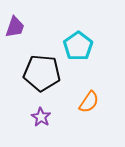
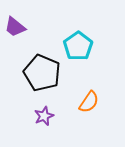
purple trapezoid: rotated 110 degrees clockwise
black pentagon: rotated 18 degrees clockwise
purple star: moved 3 px right, 1 px up; rotated 18 degrees clockwise
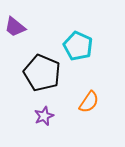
cyan pentagon: rotated 12 degrees counterclockwise
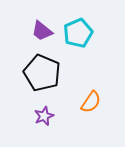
purple trapezoid: moved 27 px right, 4 px down
cyan pentagon: moved 13 px up; rotated 24 degrees clockwise
orange semicircle: moved 2 px right
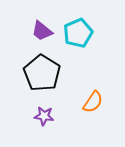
black pentagon: rotated 9 degrees clockwise
orange semicircle: moved 2 px right
purple star: rotated 30 degrees clockwise
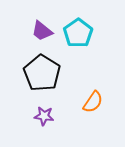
cyan pentagon: rotated 12 degrees counterclockwise
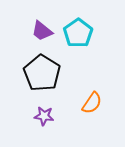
orange semicircle: moved 1 px left, 1 px down
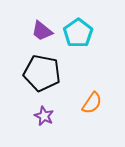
black pentagon: rotated 21 degrees counterclockwise
purple star: rotated 18 degrees clockwise
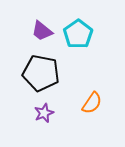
cyan pentagon: moved 1 px down
black pentagon: moved 1 px left
purple star: moved 3 px up; rotated 24 degrees clockwise
